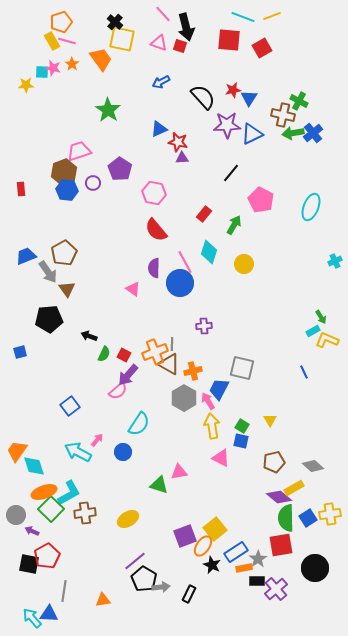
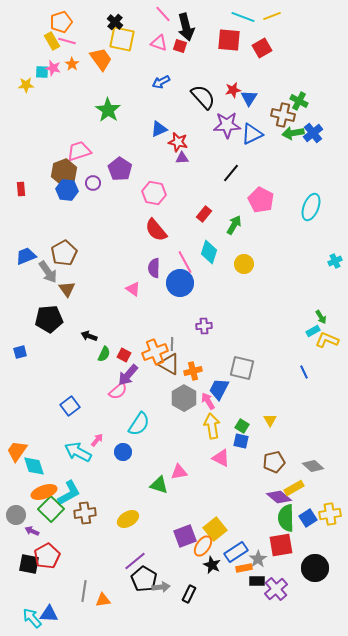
gray line at (64, 591): moved 20 px right
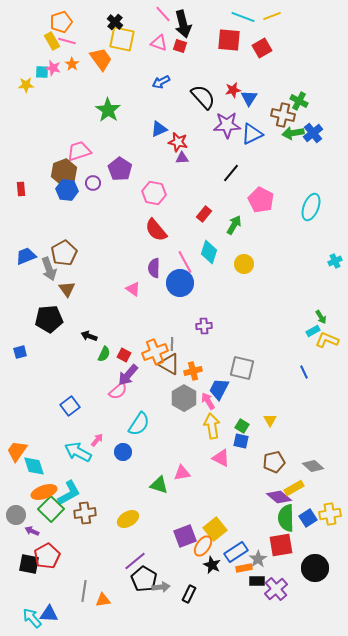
black arrow at (186, 27): moved 3 px left, 3 px up
gray arrow at (48, 272): moved 1 px right, 3 px up; rotated 15 degrees clockwise
pink triangle at (179, 472): moved 3 px right, 1 px down
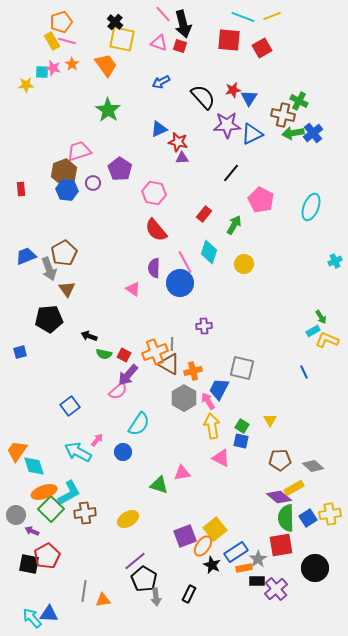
orange trapezoid at (101, 59): moved 5 px right, 6 px down
green semicircle at (104, 354): rotated 77 degrees clockwise
brown pentagon at (274, 462): moved 6 px right, 2 px up; rotated 10 degrees clockwise
gray arrow at (161, 587): moved 5 px left, 10 px down; rotated 90 degrees clockwise
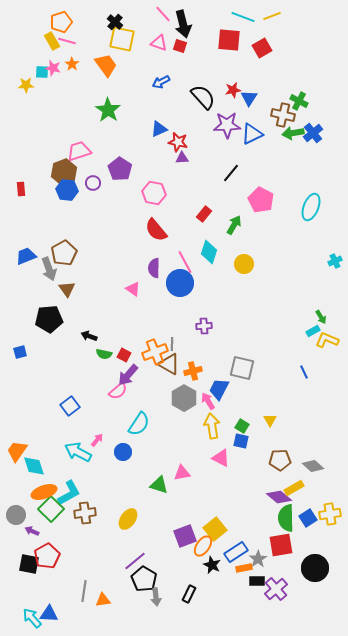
yellow ellipse at (128, 519): rotated 25 degrees counterclockwise
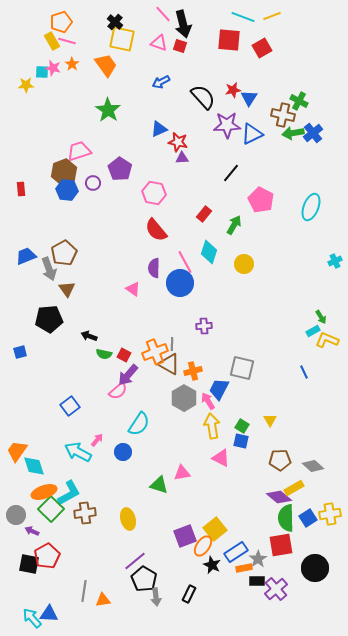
yellow ellipse at (128, 519): rotated 50 degrees counterclockwise
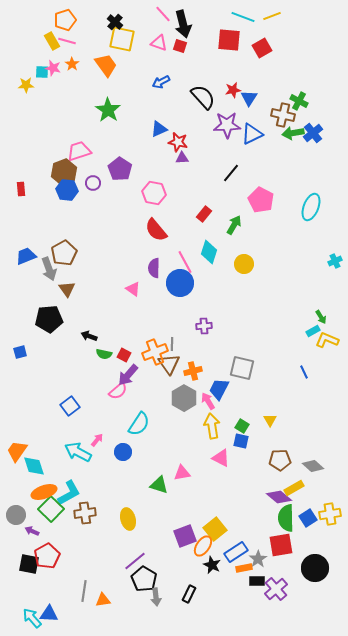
orange pentagon at (61, 22): moved 4 px right, 2 px up
brown triangle at (169, 364): rotated 25 degrees clockwise
